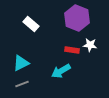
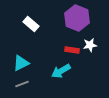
white star: rotated 16 degrees counterclockwise
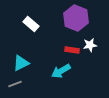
purple hexagon: moved 1 px left
gray line: moved 7 px left
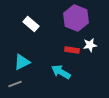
cyan triangle: moved 1 px right, 1 px up
cyan arrow: moved 1 px down; rotated 60 degrees clockwise
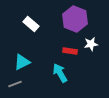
purple hexagon: moved 1 px left, 1 px down
white star: moved 1 px right, 1 px up
red rectangle: moved 2 px left, 1 px down
cyan arrow: moved 1 px left, 1 px down; rotated 30 degrees clockwise
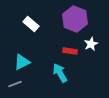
white star: rotated 16 degrees counterclockwise
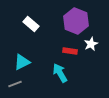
purple hexagon: moved 1 px right, 2 px down
